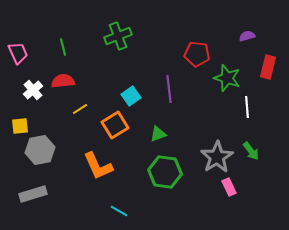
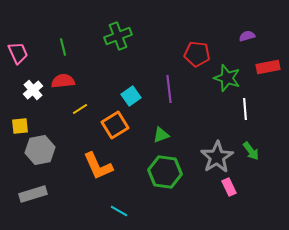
red rectangle: rotated 65 degrees clockwise
white line: moved 2 px left, 2 px down
green triangle: moved 3 px right, 1 px down
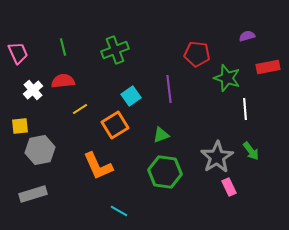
green cross: moved 3 px left, 14 px down
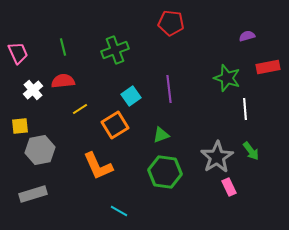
red pentagon: moved 26 px left, 31 px up
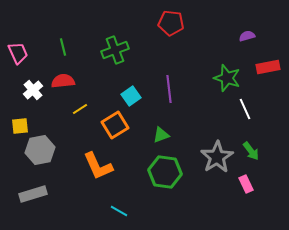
white line: rotated 20 degrees counterclockwise
pink rectangle: moved 17 px right, 3 px up
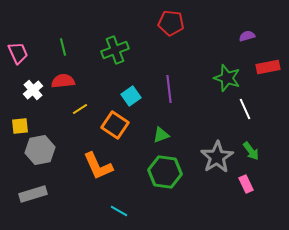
orange square: rotated 24 degrees counterclockwise
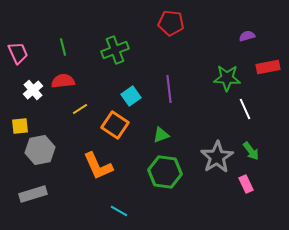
green star: rotated 16 degrees counterclockwise
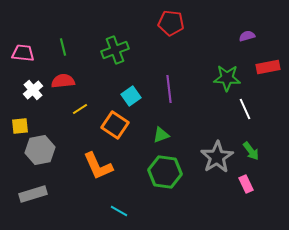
pink trapezoid: moved 5 px right; rotated 60 degrees counterclockwise
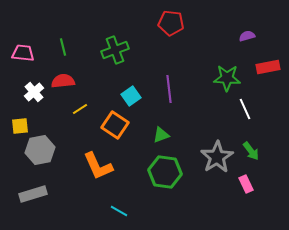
white cross: moved 1 px right, 2 px down
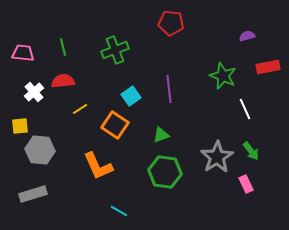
green star: moved 4 px left, 2 px up; rotated 20 degrees clockwise
gray hexagon: rotated 16 degrees clockwise
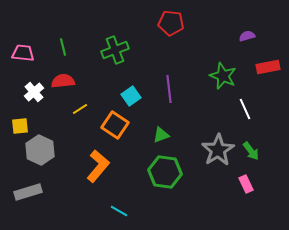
gray hexagon: rotated 20 degrees clockwise
gray star: moved 1 px right, 7 px up
orange L-shape: rotated 116 degrees counterclockwise
gray rectangle: moved 5 px left, 2 px up
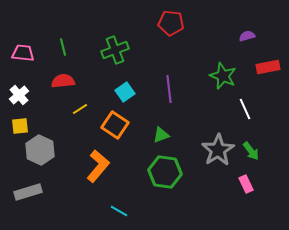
white cross: moved 15 px left, 3 px down
cyan square: moved 6 px left, 4 px up
